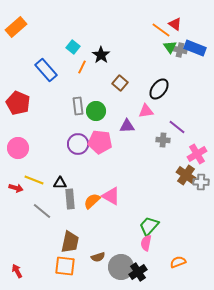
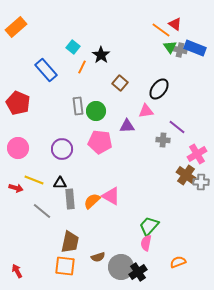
purple circle at (78, 144): moved 16 px left, 5 px down
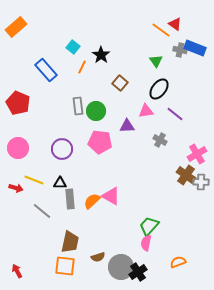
green triangle at (170, 47): moved 14 px left, 14 px down
purple line at (177, 127): moved 2 px left, 13 px up
gray cross at (163, 140): moved 3 px left; rotated 24 degrees clockwise
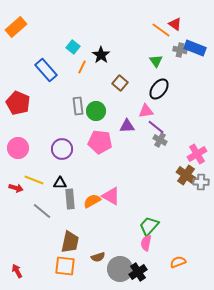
purple line at (175, 114): moved 19 px left, 13 px down
orange semicircle at (92, 201): rotated 12 degrees clockwise
gray circle at (121, 267): moved 1 px left, 2 px down
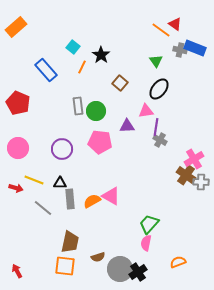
purple line at (156, 127): rotated 60 degrees clockwise
pink cross at (197, 154): moved 3 px left, 5 px down
gray line at (42, 211): moved 1 px right, 3 px up
green trapezoid at (149, 226): moved 2 px up
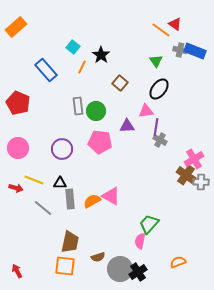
blue rectangle at (195, 48): moved 3 px down
pink semicircle at (146, 243): moved 6 px left, 2 px up
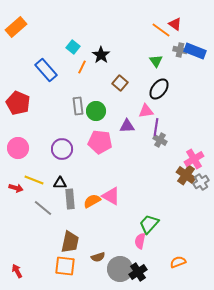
gray cross at (201, 182): rotated 35 degrees counterclockwise
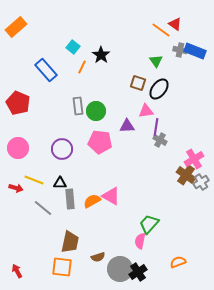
brown square at (120, 83): moved 18 px right; rotated 21 degrees counterclockwise
orange square at (65, 266): moved 3 px left, 1 px down
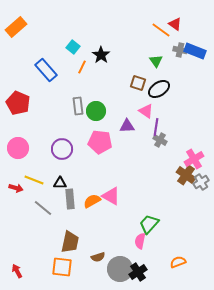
black ellipse at (159, 89): rotated 20 degrees clockwise
pink triangle at (146, 111): rotated 42 degrees clockwise
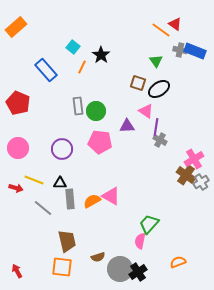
brown trapezoid at (70, 242): moved 3 px left, 1 px up; rotated 25 degrees counterclockwise
